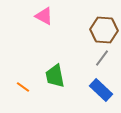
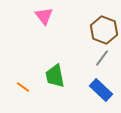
pink triangle: rotated 24 degrees clockwise
brown hexagon: rotated 16 degrees clockwise
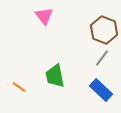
orange line: moved 4 px left
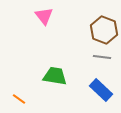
gray line: moved 1 px up; rotated 60 degrees clockwise
green trapezoid: rotated 110 degrees clockwise
orange line: moved 12 px down
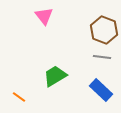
green trapezoid: rotated 40 degrees counterclockwise
orange line: moved 2 px up
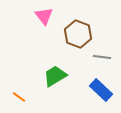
brown hexagon: moved 26 px left, 4 px down
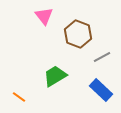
gray line: rotated 36 degrees counterclockwise
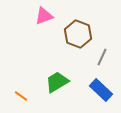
pink triangle: rotated 48 degrees clockwise
gray line: rotated 36 degrees counterclockwise
green trapezoid: moved 2 px right, 6 px down
orange line: moved 2 px right, 1 px up
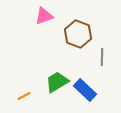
gray line: rotated 24 degrees counterclockwise
blue rectangle: moved 16 px left
orange line: moved 3 px right; rotated 64 degrees counterclockwise
